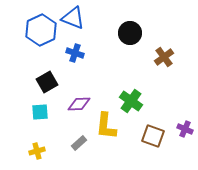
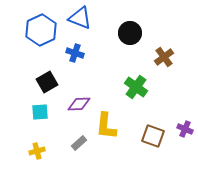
blue triangle: moved 7 px right
green cross: moved 5 px right, 14 px up
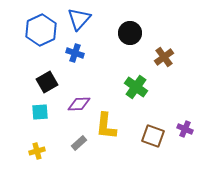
blue triangle: moved 1 px left, 1 px down; rotated 50 degrees clockwise
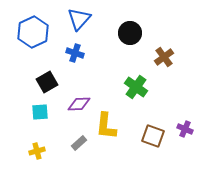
blue hexagon: moved 8 px left, 2 px down
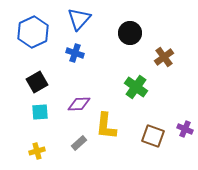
black square: moved 10 px left
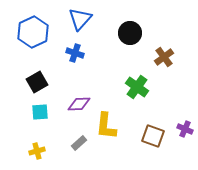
blue triangle: moved 1 px right
green cross: moved 1 px right
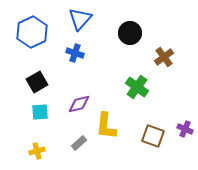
blue hexagon: moved 1 px left
purple diamond: rotated 10 degrees counterclockwise
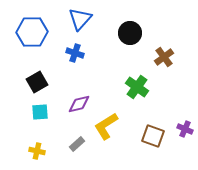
blue hexagon: rotated 24 degrees clockwise
yellow L-shape: rotated 52 degrees clockwise
gray rectangle: moved 2 px left, 1 px down
yellow cross: rotated 28 degrees clockwise
